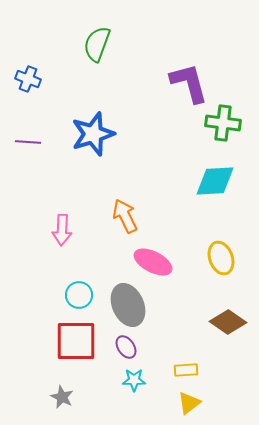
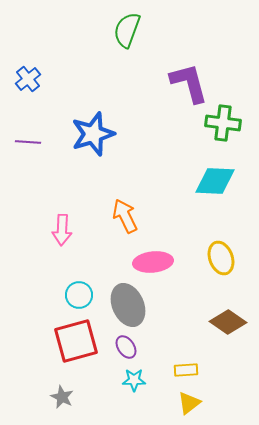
green semicircle: moved 30 px right, 14 px up
blue cross: rotated 30 degrees clockwise
cyan diamond: rotated 6 degrees clockwise
pink ellipse: rotated 33 degrees counterclockwise
red square: rotated 15 degrees counterclockwise
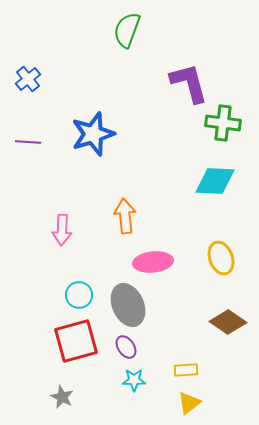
orange arrow: rotated 20 degrees clockwise
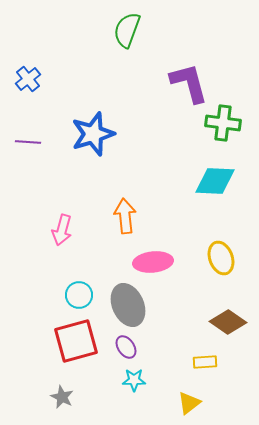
pink arrow: rotated 12 degrees clockwise
yellow rectangle: moved 19 px right, 8 px up
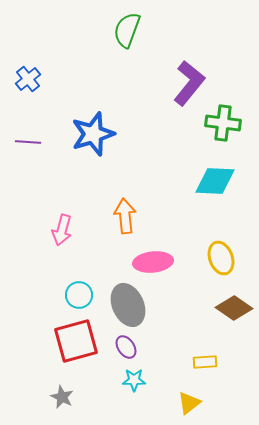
purple L-shape: rotated 54 degrees clockwise
brown diamond: moved 6 px right, 14 px up
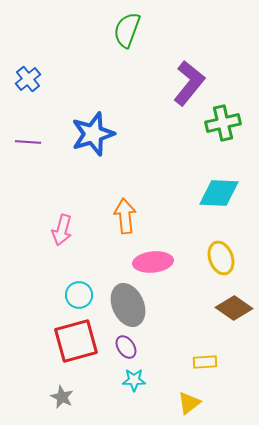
green cross: rotated 20 degrees counterclockwise
cyan diamond: moved 4 px right, 12 px down
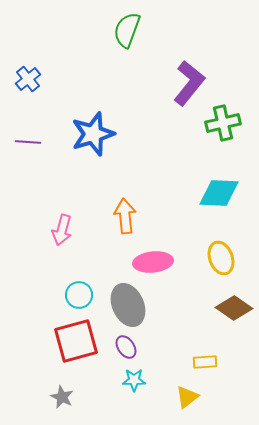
yellow triangle: moved 2 px left, 6 px up
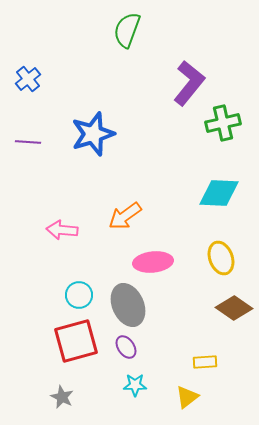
orange arrow: rotated 120 degrees counterclockwise
pink arrow: rotated 80 degrees clockwise
cyan star: moved 1 px right, 5 px down
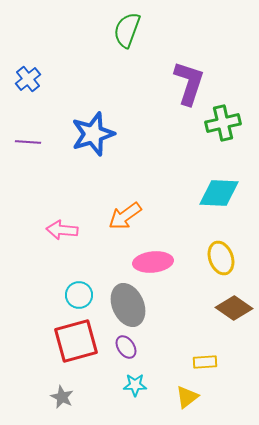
purple L-shape: rotated 21 degrees counterclockwise
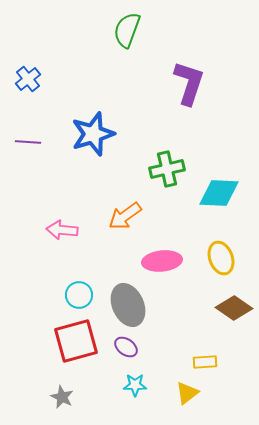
green cross: moved 56 px left, 46 px down
pink ellipse: moved 9 px right, 1 px up
purple ellipse: rotated 20 degrees counterclockwise
yellow triangle: moved 4 px up
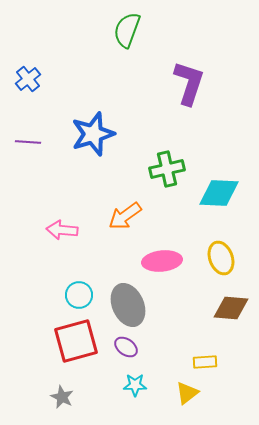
brown diamond: moved 3 px left; rotated 30 degrees counterclockwise
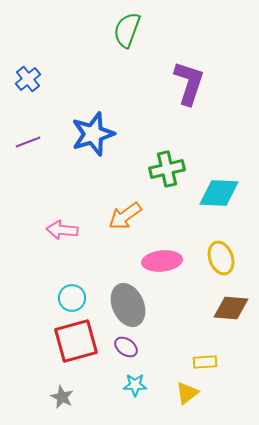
purple line: rotated 25 degrees counterclockwise
cyan circle: moved 7 px left, 3 px down
